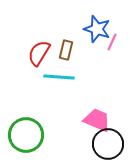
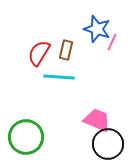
green circle: moved 2 px down
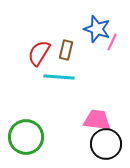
pink trapezoid: rotated 16 degrees counterclockwise
black circle: moved 2 px left
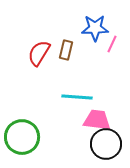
blue star: moved 2 px left, 1 px up; rotated 20 degrees counterclockwise
pink line: moved 2 px down
cyan line: moved 18 px right, 20 px down
green circle: moved 4 px left
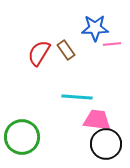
pink line: rotated 60 degrees clockwise
brown rectangle: rotated 48 degrees counterclockwise
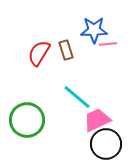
blue star: moved 1 px left, 2 px down
pink line: moved 4 px left
brown rectangle: rotated 18 degrees clockwise
cyan line: rotated 36 degrees clockwise
pink trapezoid: rotated 32 degrees counterclockwise
green circle: moved 5 px right, 17 px up
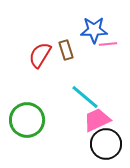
red semicircle: moved 1 px right, 2 px down
cyan line: moved 8 px right
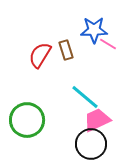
pink line: rotated 36 degrees clockwise
black circle: moved 15 px left
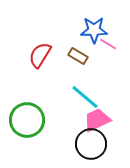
brown rectangle: moved 12 px right, 6 px down; rotated 42 degrees counterclockwise
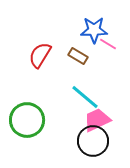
black circle: moved 2 px right, 3 px up
